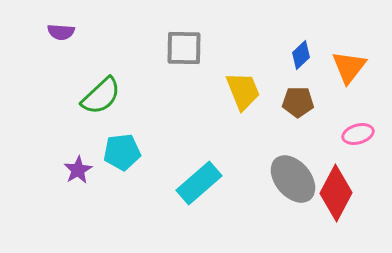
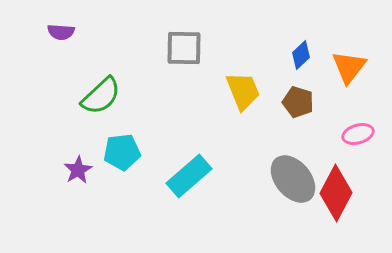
brown pentagon: rotated 16 degrees clockwise
cyan rectangle: moved 10 px left, 7 px up
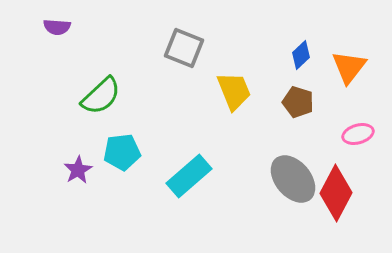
purple semicircle: moved 4 px left, 5 px up
gray square: rotated 21 degrees clockwise
yellow trapezoid: moved 9 px left
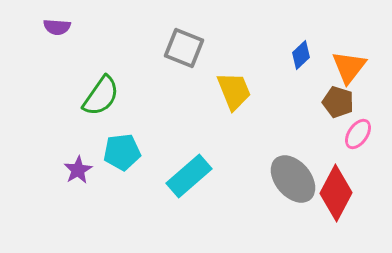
green semicircle: rotated 12 degrees counterclockwise
brown pentagon: moved 40 px right
pink ellipse: rotated 40 degrees counterclockwise
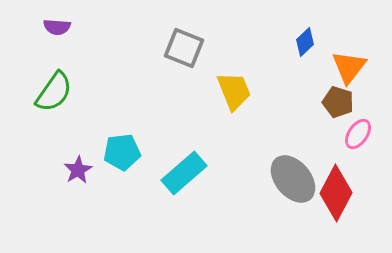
blue diamond: moved 4 px right, 13 px up
green semicircle: moved 47 px left, 4 px up
cyan rectangle: moved 5 px left, 3 px up
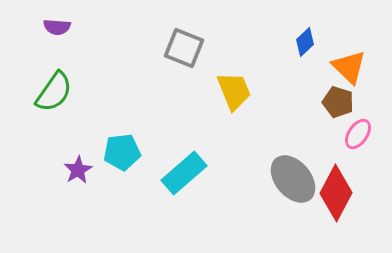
orange triangle: rotated 24 degrees counterclockwise
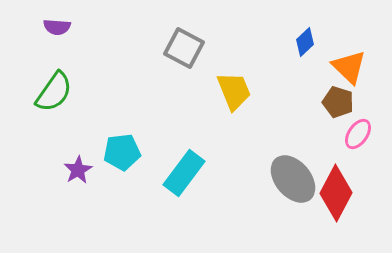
gray square: rotated 6 degrees clockwise
cyan rectangle: rotated 12 degrees counterclockwise
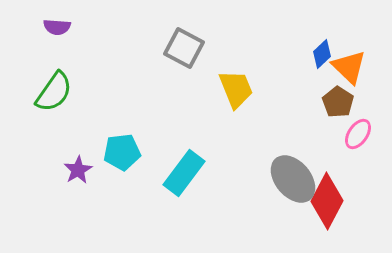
blue diamond: moved 17 px right, 12 px down
yellow trapezoid: moved 2 px right, 2 px up
brown pentagon: rotated 16 degrees clockwise
red diamond: moved 9 px left, 8 px down
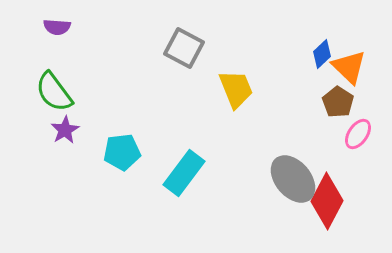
green semicircle: rotated 108 degrees clockwise
purple star: moved 13 px left, 40 px up
